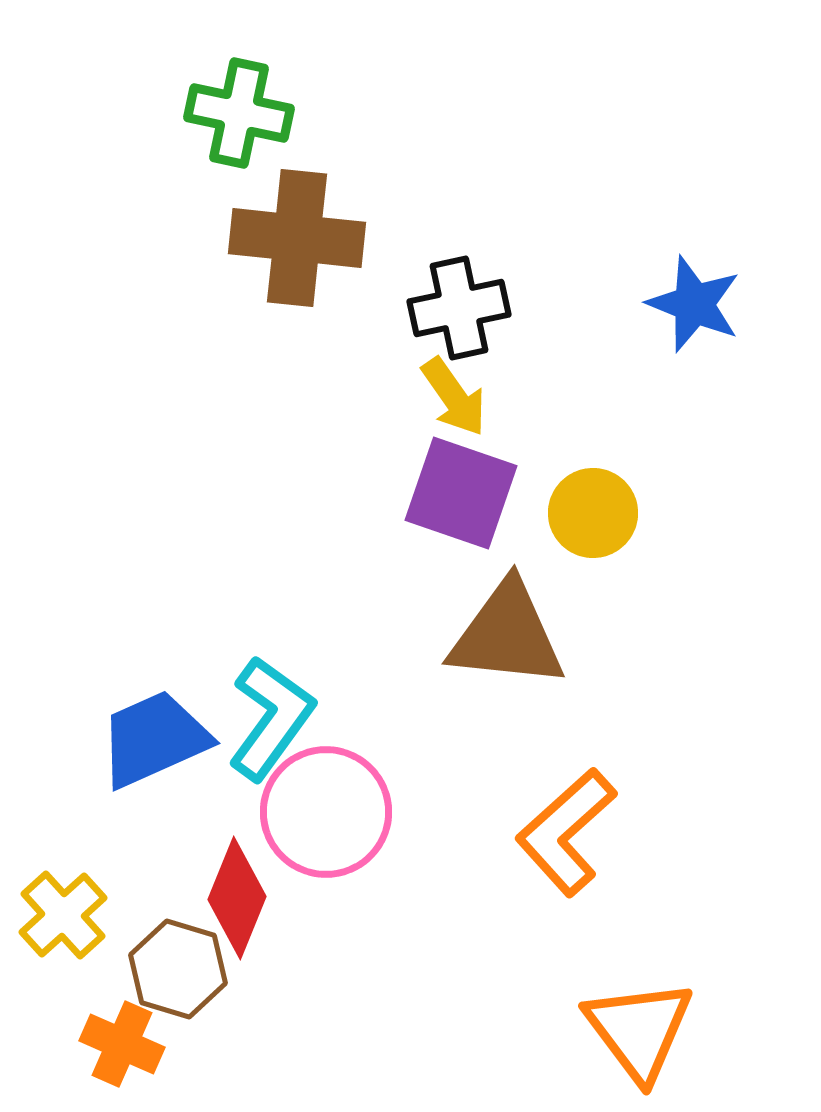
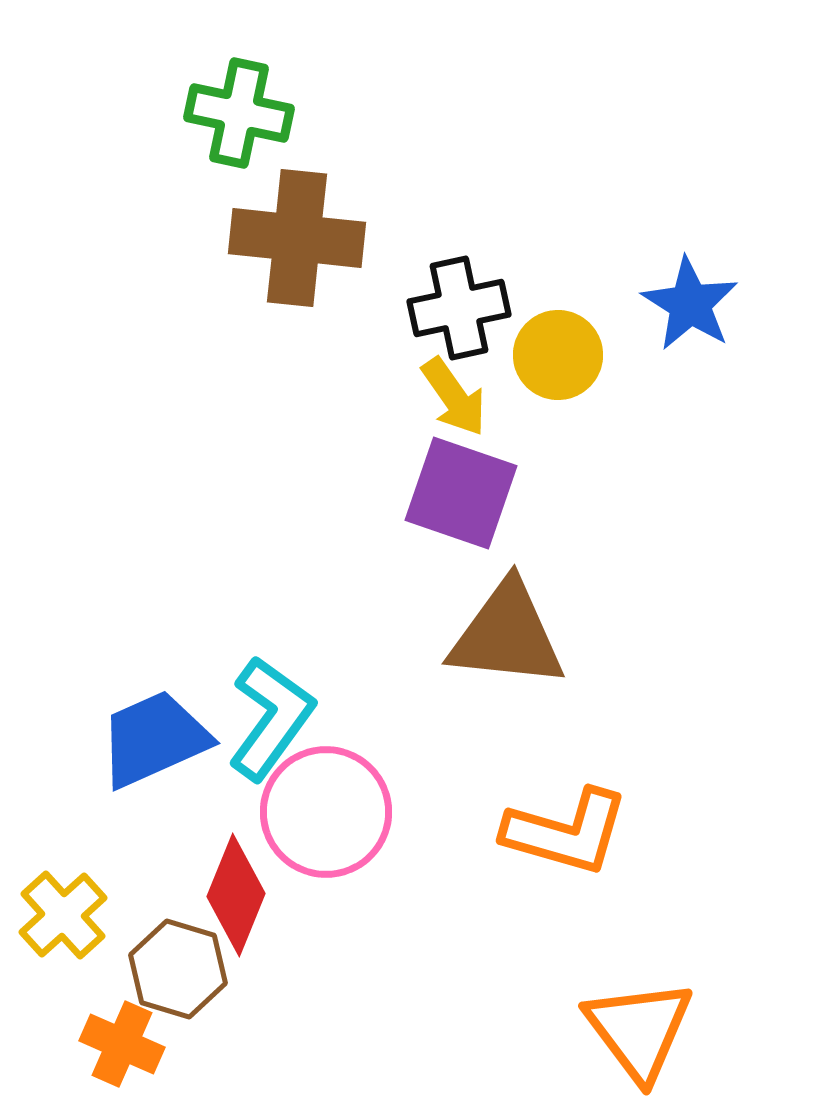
blue star: moved 4 px left; rotated 10 degrees clockwise
yellow circle: moved 35 px left, 158 px up
orange L-shape: rotated 122 degrees counterclockwise
red diamond: moved 1 px left, 3 px up
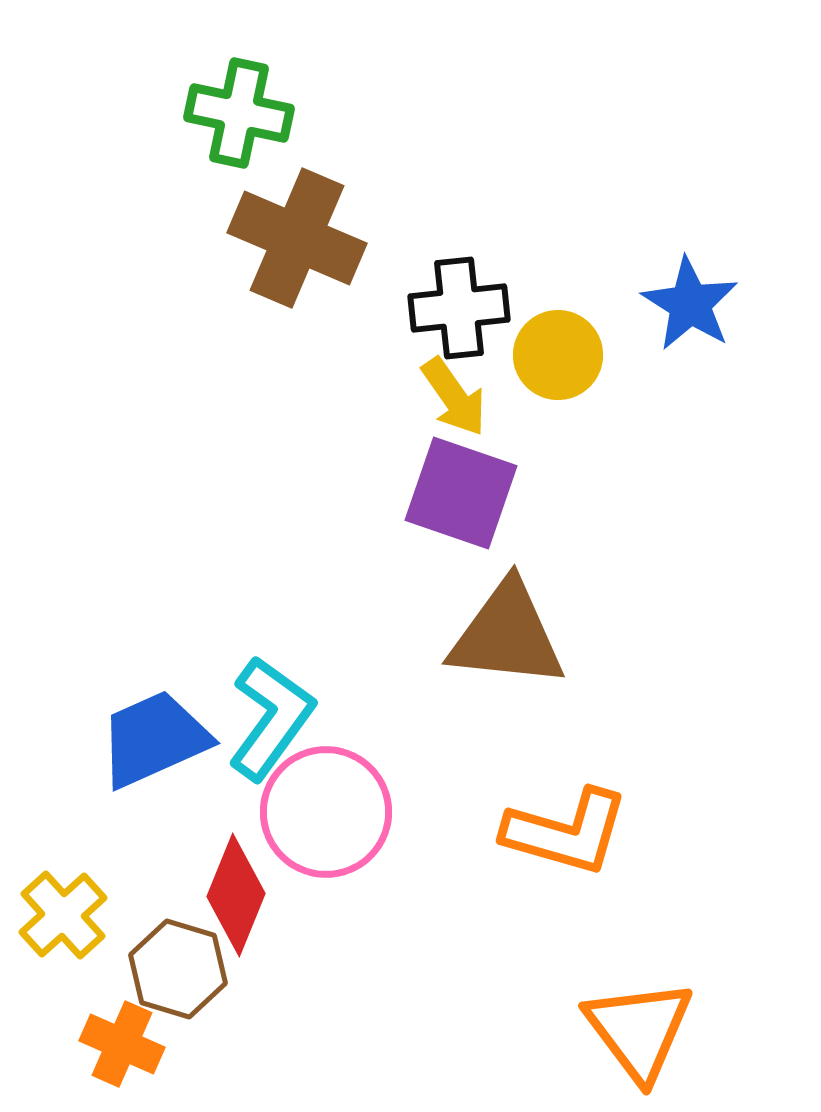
brown cross: rotated 17 degrees clockwise
black cross: rotated 6 degrees clockwise
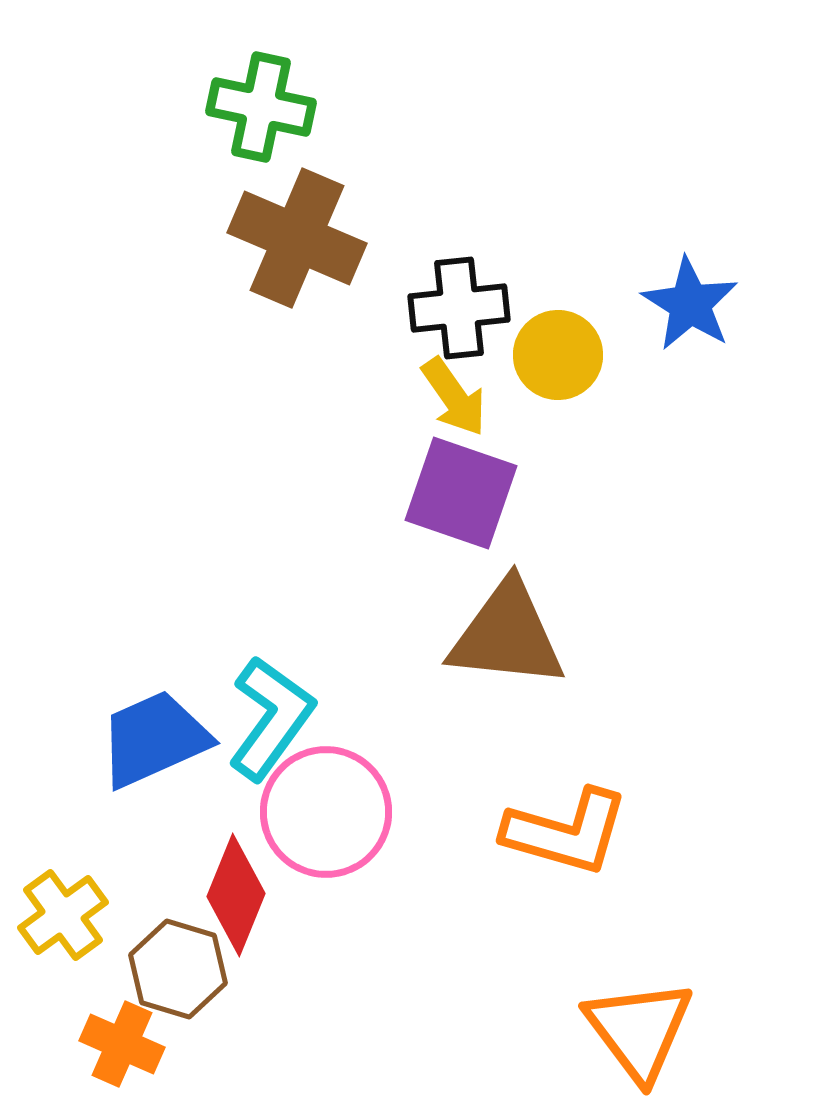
green cross: moved 22 px right, 6 px up
yellow cross: rotated 6 degrees clockwise
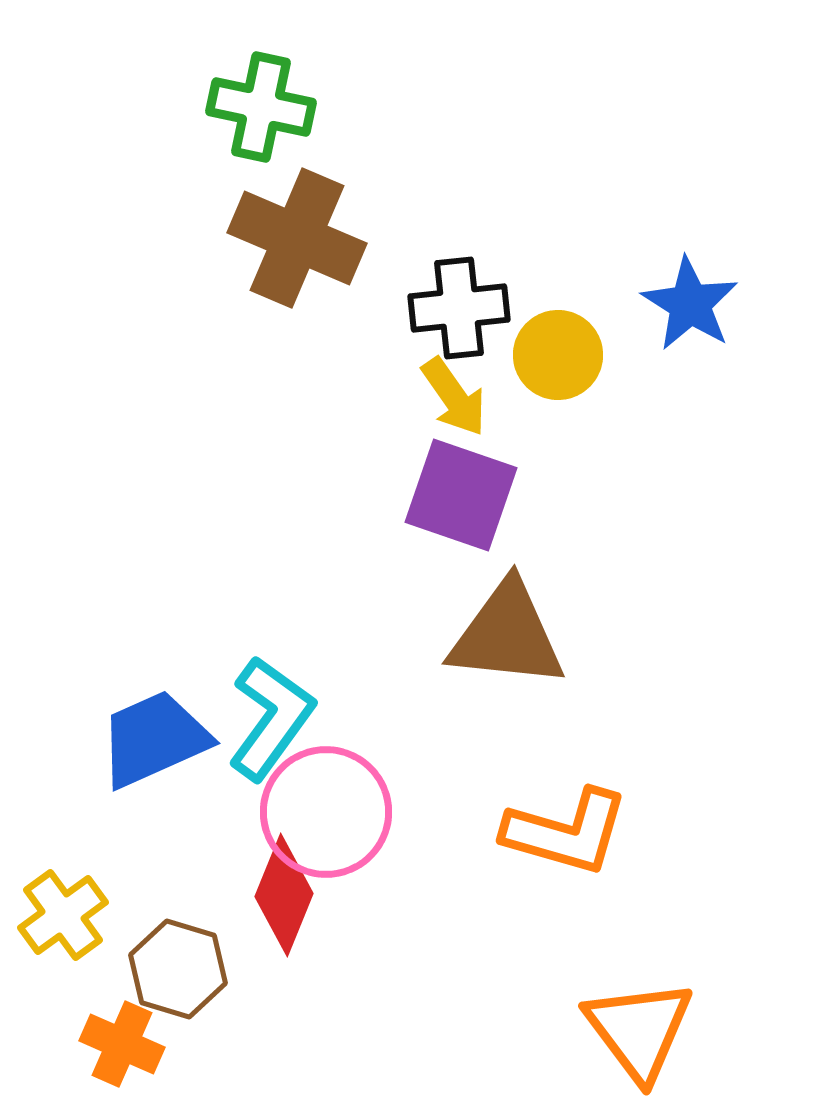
purple square: moved 2 px down
red diamond: moved 48 px right
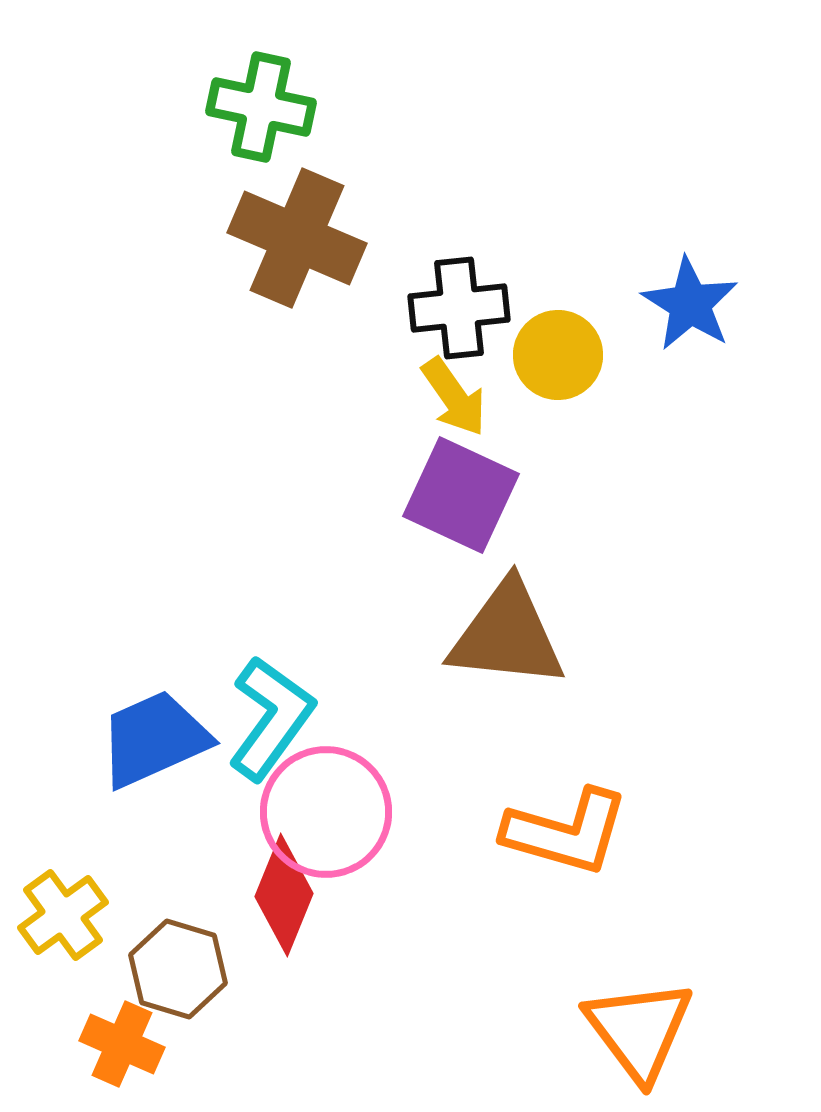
purple square: rotated 6 degrees clockwise
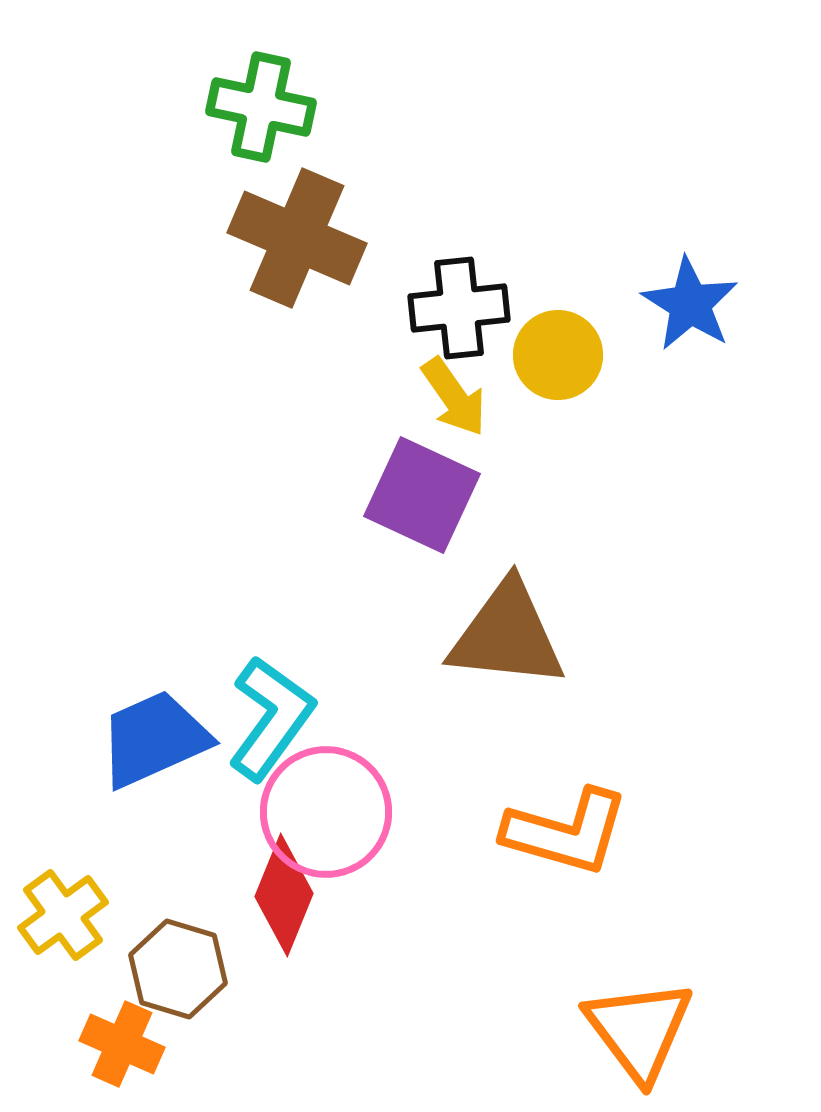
purple square: moved 39 px left
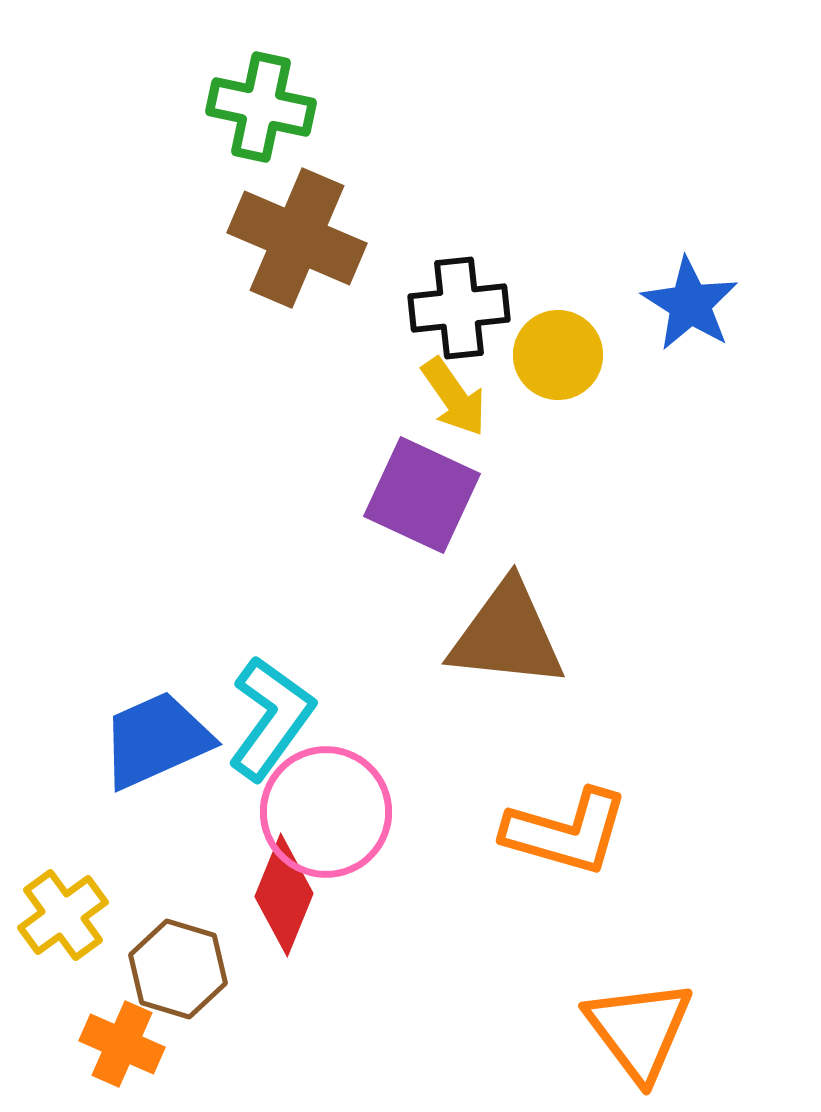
blue trapezoid: moved 2 px right, 1 px down
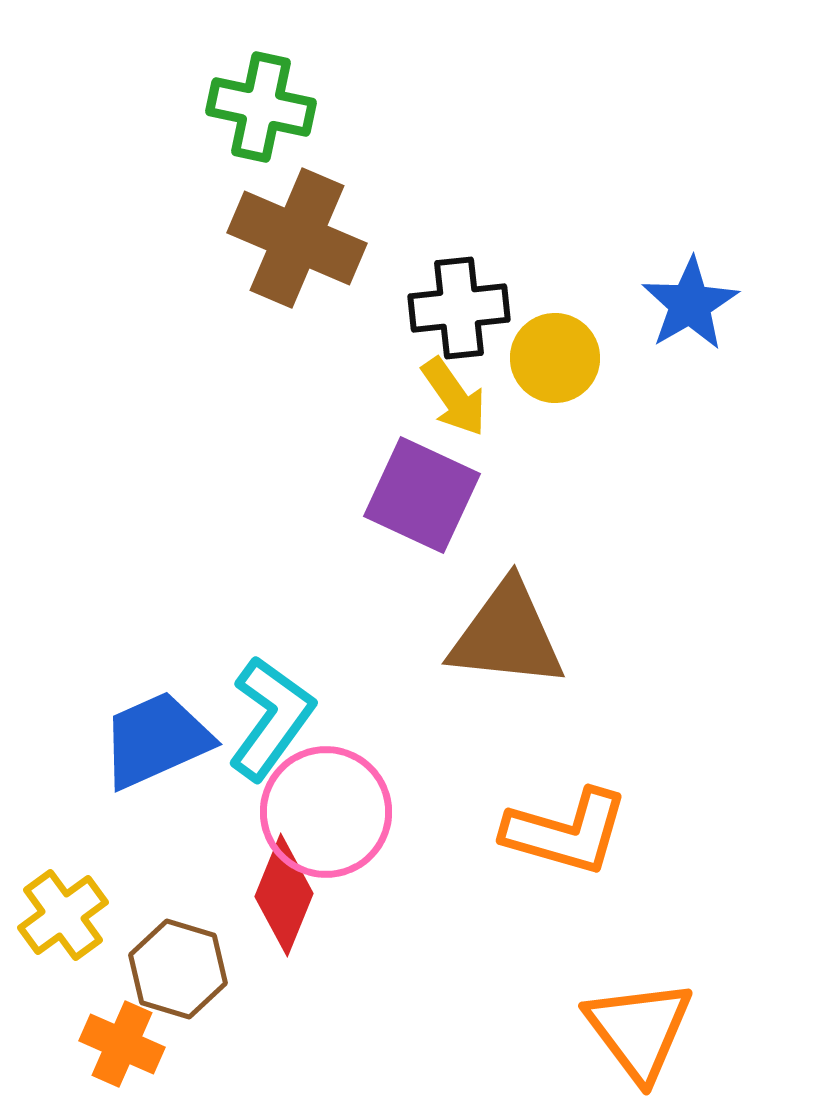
blue star: rotated 10 degrees clockwise
yellow circle: moved 3 px left, 3 px down
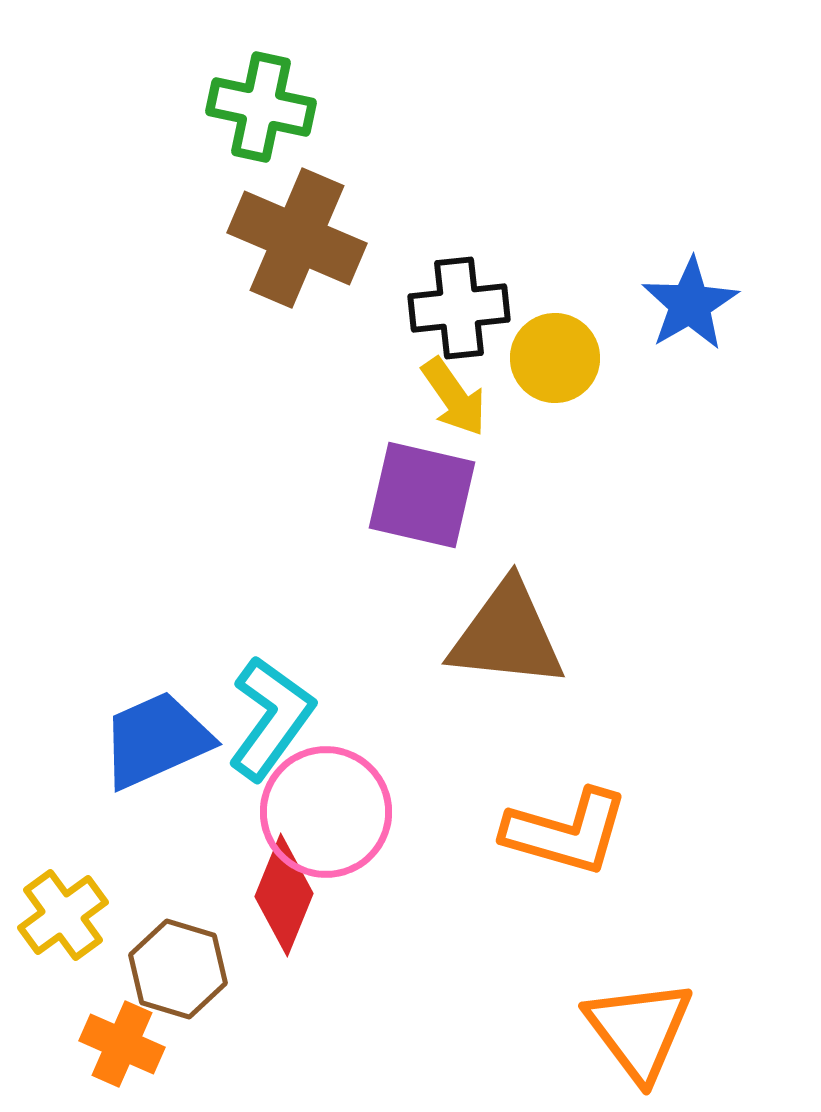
purple square: rotated 12 degrees counterclockwise
